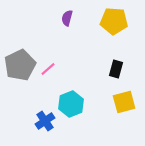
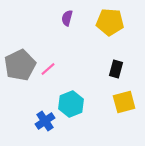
yellow pentagon: moved 4 px left, 1 px down
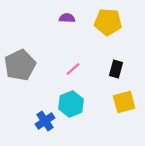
purple semicircle: rotated 77 degrees clockwise
yellow pentagon: moved 2 px left
pink line: moved 25 px right
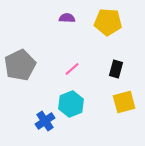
pink line: moved 1 px left
